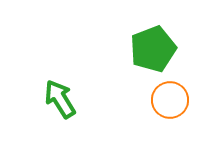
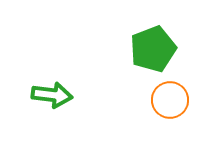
green arrow: moved 8 px left, 4 px up; rotated 129 degrees clockwise
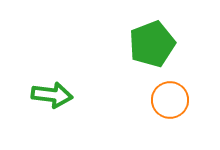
green pentagon: moved 1 px left, 5 px up
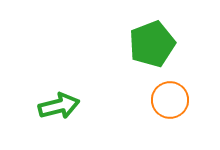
green arrow: moved 7 px right, 11 px down; rotated 21 degrees counterclockwise
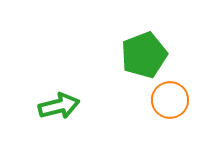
green pentagon: moved 8 px left, 11 px down
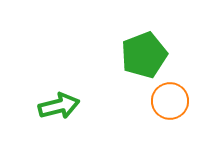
orange circle: moved 1 px down
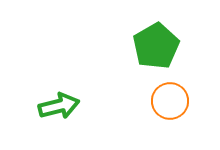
green pentagon: moved 12 px right, 9 px up; rotated 9 degrees counterclockwise
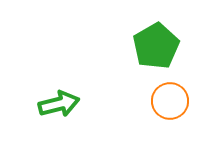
green arrow: moved 2 px up
